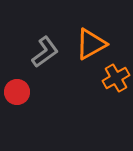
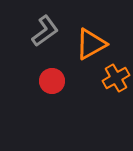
gray L-shape: moved 21 px up
red circle: moved 35 px right, 11 px up
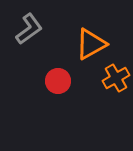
gray L-shape: moved 16 px left, 2 px up
red circle: moved 6 px right
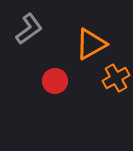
red circle: moved 3 px left
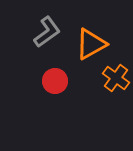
gray L-shape: moved 18 px right, 3 px down
orange cross: rotated 24 degrees counterclockwise
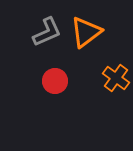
gray L-shape: rotated 12 degrees clockwise
orange triangle: moved 5 px left, 12 px up; rotated 8 degrees counterclockwise
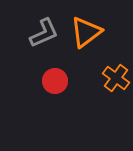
gray L-shape: moved 3 px left, 1 px down
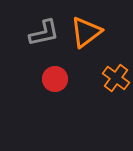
gray L-shape: rotated 12 degrees clockwise
red circle: moved 2 px up
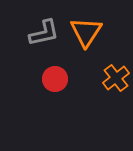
orange triangle: rotated 20 degrees counterclockwise
orange cross: rotated 16 degrees clockwise
